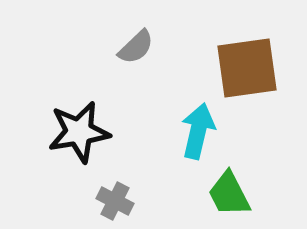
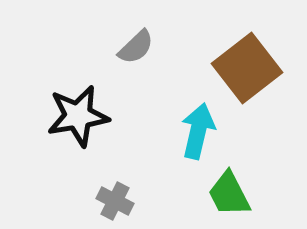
brown square: rotated 30 degrees counterclockwise
black star: moved 1 px left, 16 px up
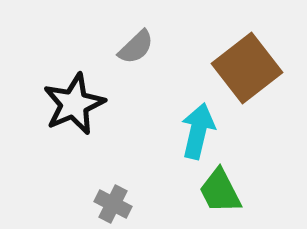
black star: moved 4 px left, 12 px up; rotated 14 degrees counterclockwise
green trapezoid: moved 9 px left, 3 px up
gray cross: moved 2 px left, 3 px down
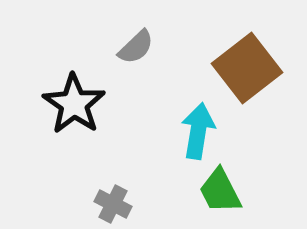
black star: rotated 14 degrees counterclockwise
cyan arrow: rotated 4 degrees counterclockwise
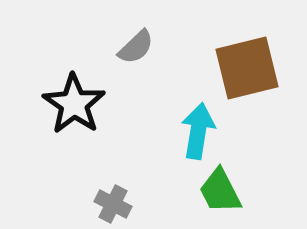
brown square: rotated 24 degrees clockwise
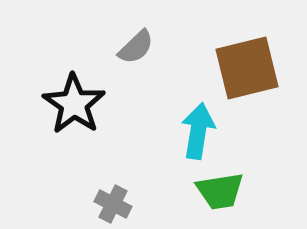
green trapezoid: rotated 72 degrees counterclockwise
